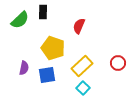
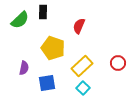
blue square: moved 8 px down
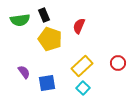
black rectangle: moved 1 px right, 3 px down; rotated 24 degrees counterclockwise
green semicircle: rotated 36 degrees clockwise
yellow pentagon: moved 3 px left, 9 px up
purple semicircle: moved 4 px down; rotated 48 degrees counterclockwise
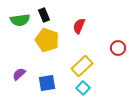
yellow pentagon: moved 3 px left, 1 px down
red circle: moved 15 px up
purple semicircle: moved 5 px left, 2 px down; rotated 96 degrees counterclockwise
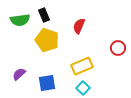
yellow rectangle: rotated 20 degrees clockwise
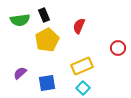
yellow pentagon: rotated 25 degrees clockwise
purple semicircle: moved 1 px right, 1 px up
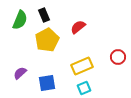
green semicircle: rotated 60 degrees counterclockwise
red semicircle: moved 1 px left, 1 px down; rotated 28 degrees clockwise
red circle: moved 9 px down
cyan square: moved 1 px right; rotated 24 degrees clockwise
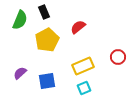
black rectangle: moved 3 px up
yellow rectangle: moved 1 px right
blue square: moved 2 px up
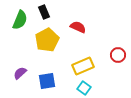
red semicircle: rotated 63 degrees clockwise
red circle: moved 2 px up
cyan square: rotated 32 degrees counterclockwise
